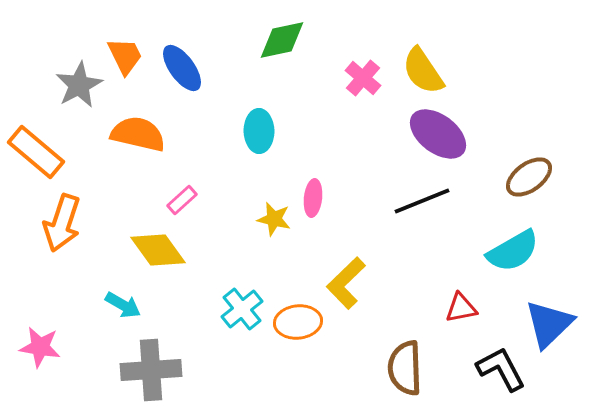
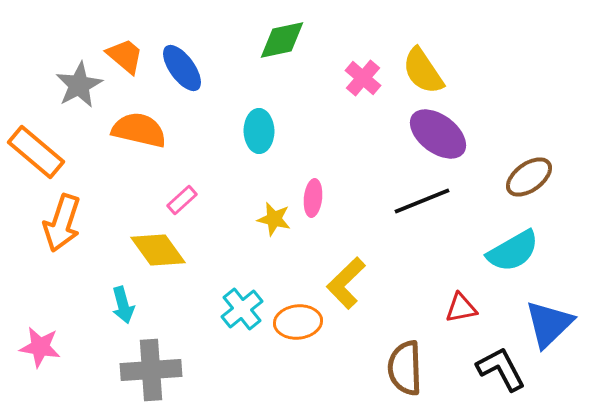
orange trapezoid: rotated 24 degrees counterclockwise
orange semicircle: moved 1 px right, 4 px up
cyan arrow: rotated 45 degrees clockwise
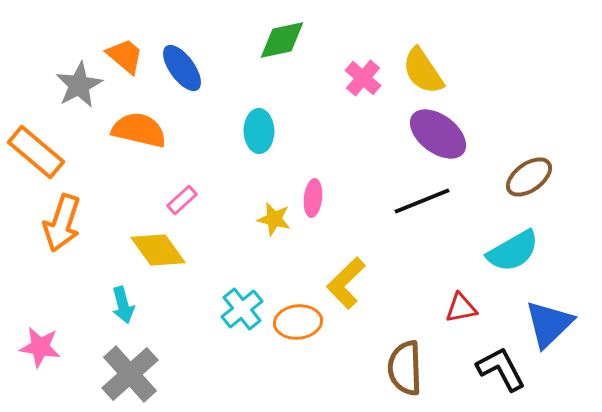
gray cross: moved 21 px left, 4 px down; rotated 38 degrees counterclockwise
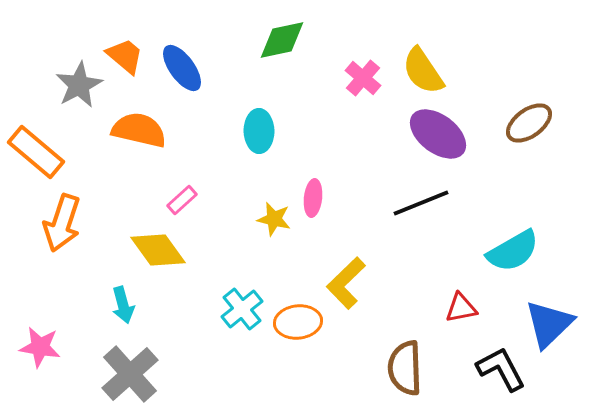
brown ellipse: moved 54 px up
black line: moved 1 px left, 2 px down
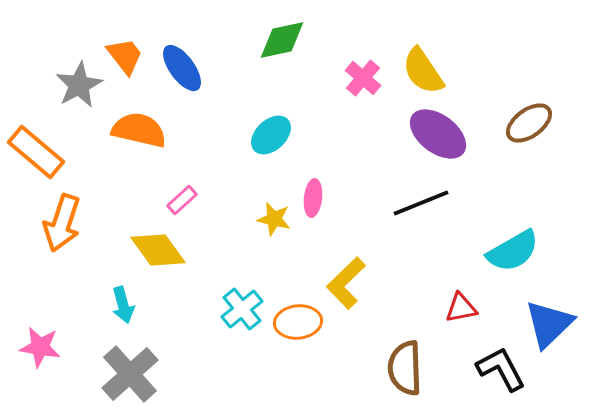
orange trapezoid: rotated 12 degrees clockwise
cyan ellipse: moved 12 px right, 4 px down; rotated 48 degrees clockwise
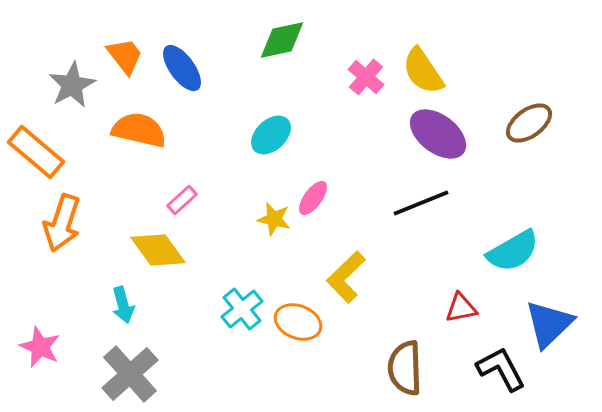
pink cross: moved 3 px right, 1 px up
gray star: moved 7 px left
pink ellipse: rotated 30 degrees clockwise
yellow L-shape: moved 6 px up
orange ellipse: rotated 27 degrees clockwise
pink star: rotated 15 degrees clockwise
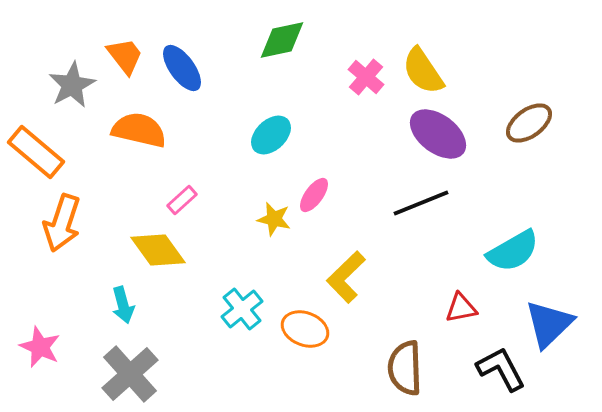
pink ellipse: moved 1 px right, 3 px up
orange ellipse: moved 7 px right, 7 px down
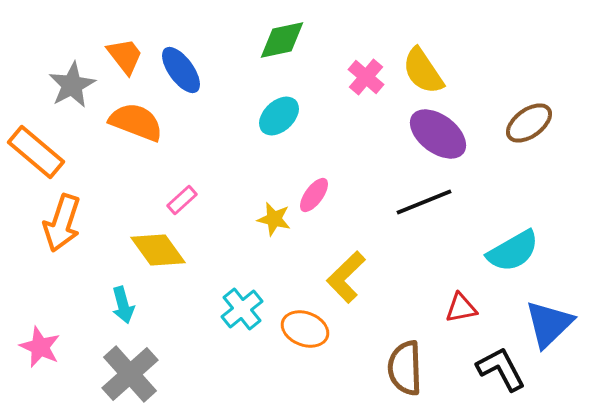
blue ellipse: moved 1 px left, 2 px down
orange semicircle: moved 3 px left, 8 px up; rotated 8 degrees clockwise
cyan ellipse: moved 8 px right, 19 px up
black line: moved 3 px right, 1 px up
